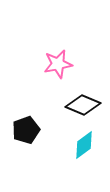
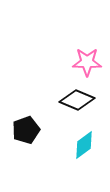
pink star: moved 29 px right, 2 px up; rotated 12 degrees clockwise
black diamond: moved 6 px left, 5 px up
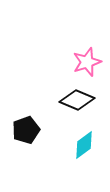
pink star: rotated 20 degrees counterclockwise
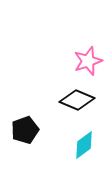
pink star: moved 1 px right, 1 px up
black pentagon: moved 1 px left
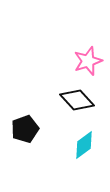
black diamond: rotated 24 degrees clockwise
black pentagon: moved 1 px up
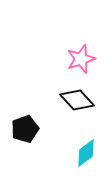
pink star: moved 7 px left, 2 px up
cyan diamond: moved 2 px right, 8 px down
